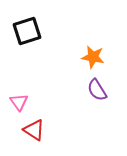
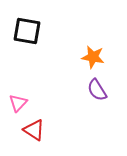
black square: rotated 28 degrees clockwise
pink triangle: moved 1 px left, 1 px down; rotated 18 degrees clockwise
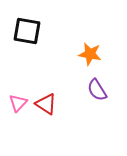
orange star: moved 3 px left, 3 px up
red triangle: moved 12 px right, 26 px up
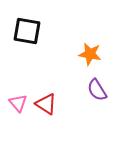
pink triangle: rotated 24 degrees counterclockwise
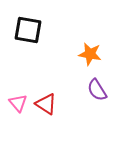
black square: moved 1 px right, 1 px up
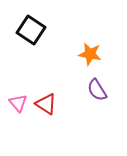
black square: moved 3 px right; rotated 24 degrees clockwise
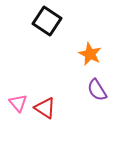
black square: moved 16 px right, 9 px up
orange star: rotated 15 degrees clockwise
red triangle: moved 1 px left, 4 px down
